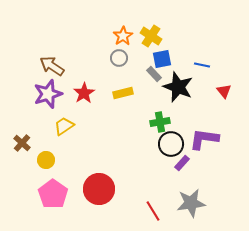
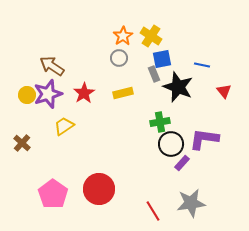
gray rectangle: rotated 21 degrees clockwise
yellow circle: moved 19 px left, 65 px up
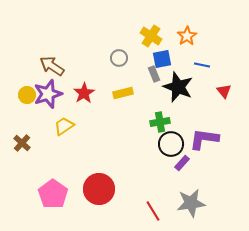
orange star: moved 64 px right
